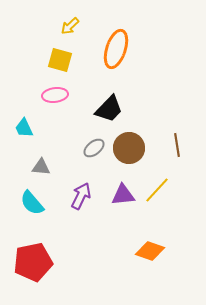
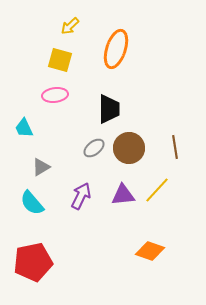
black trapezoid: rotated 44 degrees counterclockwise
brown line: moved 2 px left, 2 px down
gray triangle: rotated 36 degrees counterclockwise
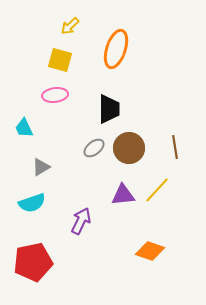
purple arrow: moved 25 px down
cyan semicircle: rotated 68 degrees counterclockwise
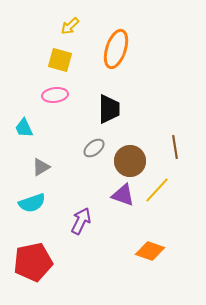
brown circle: moved 1 px right, 13 px down
purple triangle: rotated 25 degrees clockwise
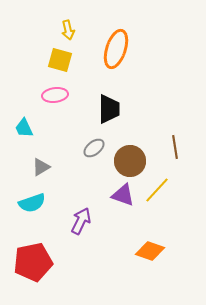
yellow arrow: moved 2 px left, 4 px down; rotated 60 degrees counterclockwise
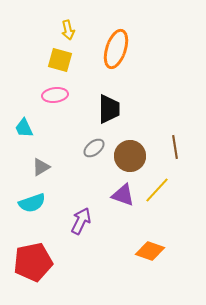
brown circle: moved 5 px up
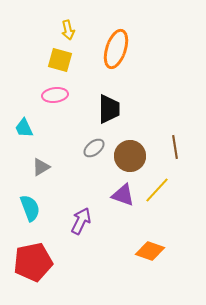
cyan semicircle: moved 2 px left, 5 px down; rotated 92 degrees counterclockwise
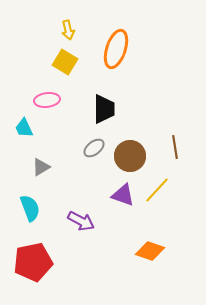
yellow square: moved 5 px right, 2 px down; rotated 15 degrees clockwise
pink ellipse: moved 8 px left, 5 px down
black trapezoid: moved 5 px left
purple arrow: rotated 92 degrees clockwise
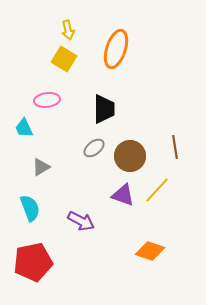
yellow square: moved 1 px left, 3 px up
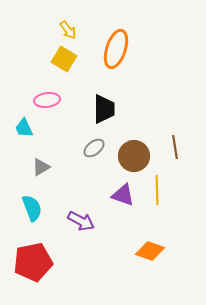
yellow arrow: rotated 24 degrees counterclockwise
brown circle: moved 4 px right
yellow line: rotated 44 degrees counterclockwise
cyan semicircle: moved 2 px right
